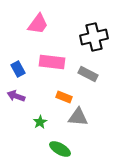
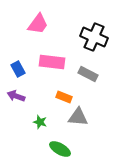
black cross: rotated 36 degrees clockwise
green star: rotated 24 degrees counterclockwise
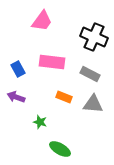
pink trapezoid: moved 4 px right, 3 px up
gray rectangle: moved 2 px right
purple arrow: moved 1 px down
gray triangle: moved 15 px right, 13 px up
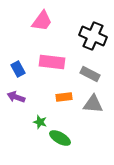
black cross: moved 1 px left, 1 px up
orange rectangle: rotated 28 degrees counterclockwise
green ellipse: moved 11 px up
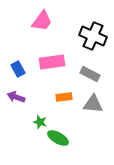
pink rectangle: rotated 15 degrees counterclockwise
green ellipse: moved 2 px left
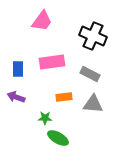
blue rectangle: rotated 28 degrees clockwise
green star: moved 5 px right, 4 px up; rotated 16 degrees counterclockwise
